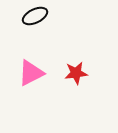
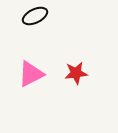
pink triangle: moved 1 px down
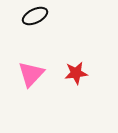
pink triangle: rotated 20 degrees counterclockwise
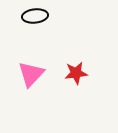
black ellipse: rotated 20 degrees clockwise
